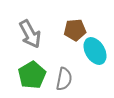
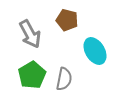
brown pentagon: moved 8 px left, 10 px up; rotated 20 degrees clockwise
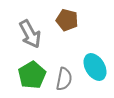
cyan ellipse: moved 16 px down
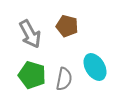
brown pentagon: moved 6 px down
green pentagon: rotated 24 degrees counterclockwise
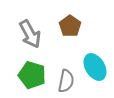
brown pentagon: moved 3 px right; rotated 20 degrees clockwise
gray semicircle: moved 2 px right, 2 px down
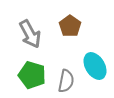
cyan ellipse: moved 1 px up
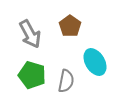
cyan ellipse: moved 4 px up
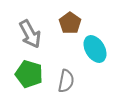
brown pentagon: moved 3 px up
cyan ellipse: moved 13 px up
green pentagon: moved 3 px left, 1 px up
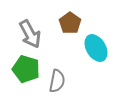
cyan ellipse: moved 1 px right, 1 px up
green pentagon: moved 3 px left, 5 px up
gray semicircle: moved 9 px left
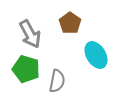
cyan ellipse: moved 7 px down
